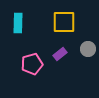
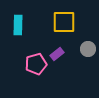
cyan rectangle: moved 2 px down
purple rectangle: moved 3 px left
pink pentagon: moved 4 px right
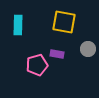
yellow square: rotated 10 degrees clockwise
purple rectangle: rotated 48 degrees clockwise
pink pentagon: moved 1 px right, 1 px down
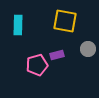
yellow square: moved 1 px right, 1 px up
purple rectangle: moved 1 px down; rotated 24 degrees counterclockwise
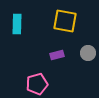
cyan rectangle: moved 1 px left, 1 px up
gray circle: moved 4 px down
pink pentagon: moved 19 px down
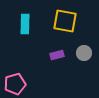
cyan rectangle: moved 8 px right
gray circle: moved 4 px left
pink pentagon: moved 22 px left
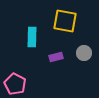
cyan rectangle: moved 7 px right, 13 px down
purple rectangle: moved 1 px left, 2 px down
pink pentagon: rotated 30 degrees counterclockwise
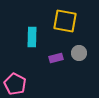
gray circle: moved 5 px left
purple rectangle: moved 1 px down
